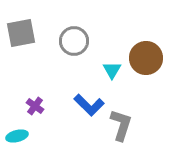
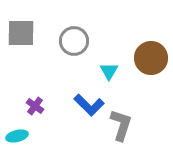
gray square: rotated 12 degrees clockwise
brown circle: moved 5 px right
cyan triangle: moved 3 px left, 1 px down
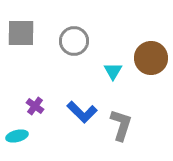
cyan triangle: moved 4 px right
blue L-shape: moved 7 px left, 7 px down
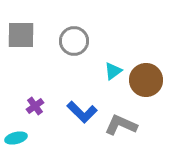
gray square: moved 2 px down
brown circle: moved 5 px left, 22 px down
cyan triangle: rotated 24 degrees clockwise
purple cross: rotated 18 degrees clockwise
gray L-shape: rotated 84 degrees counterclockwise
cyan ellipse: moved 1 px left, 2 px down
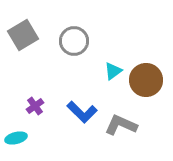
gray square: moved 2 px right; rotated 32 degrees counterclockwise
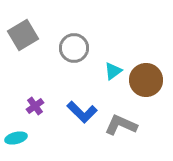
gray circle: moved 7 px down
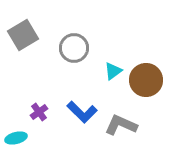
purple cross: moved 4 px right, 6 px down
